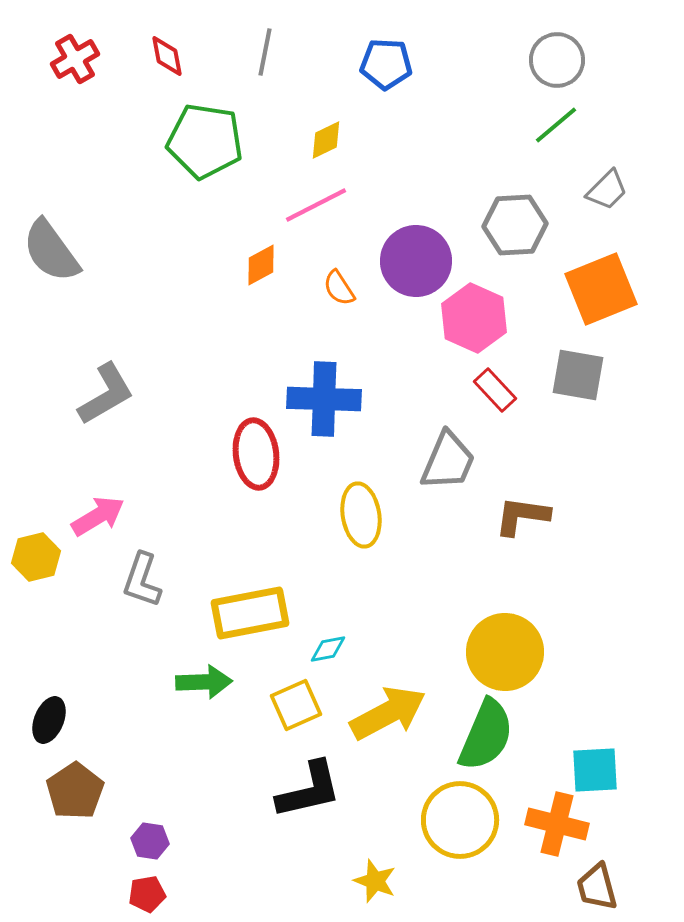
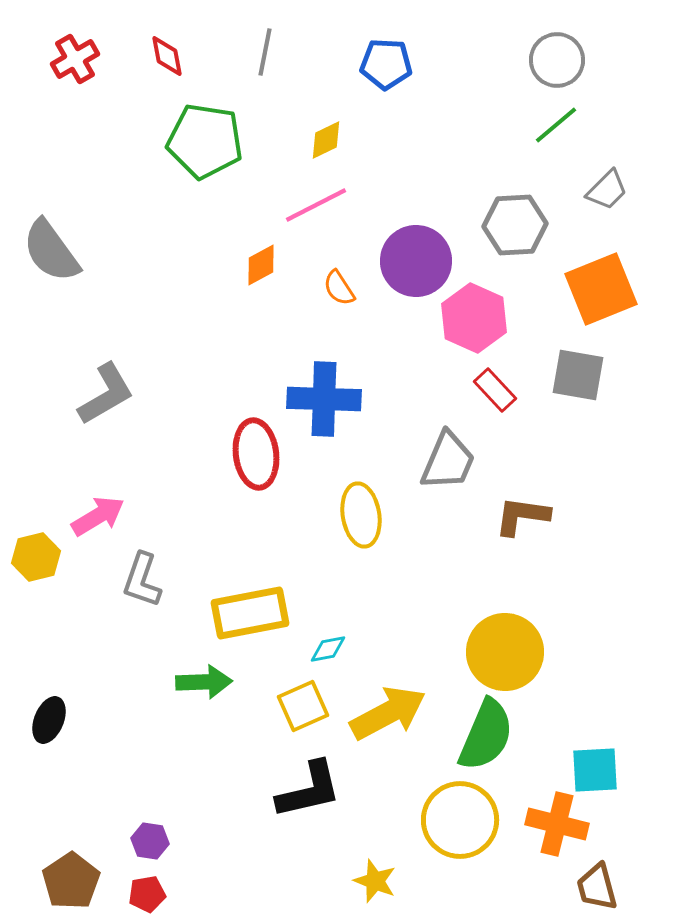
yellow square at (296, 705): moved 7 px right, 1 px down
brown pentagon at (75, 791): moved 4 px left, 90 px down
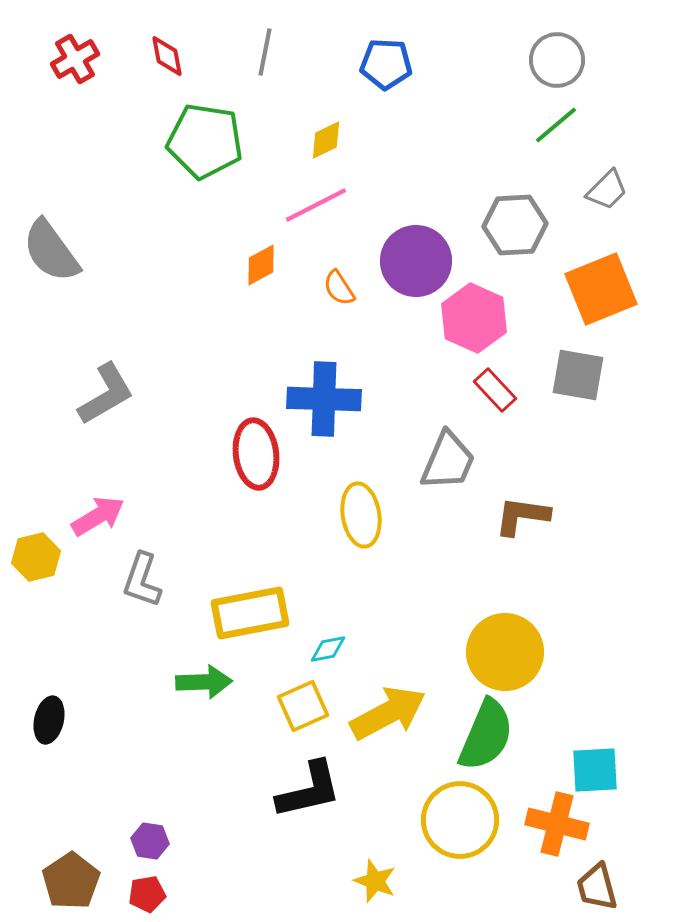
black ellipse at (49, 720): rotated 9 degrees counterclockwise
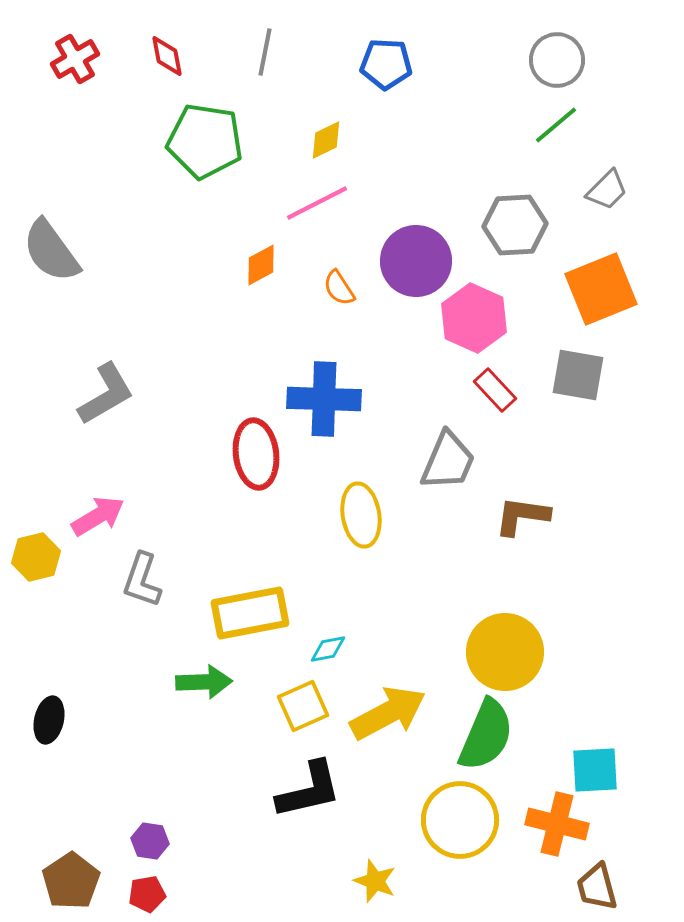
pink line at (316, 205): moved 1 px right, 2 px up
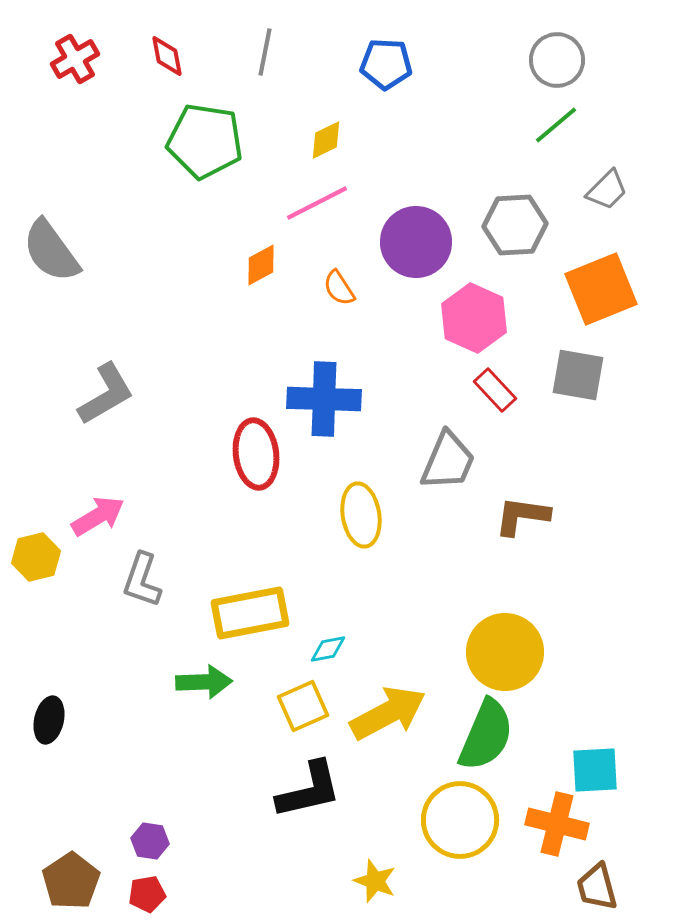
purple circle at (416, 261): moved 19 px up
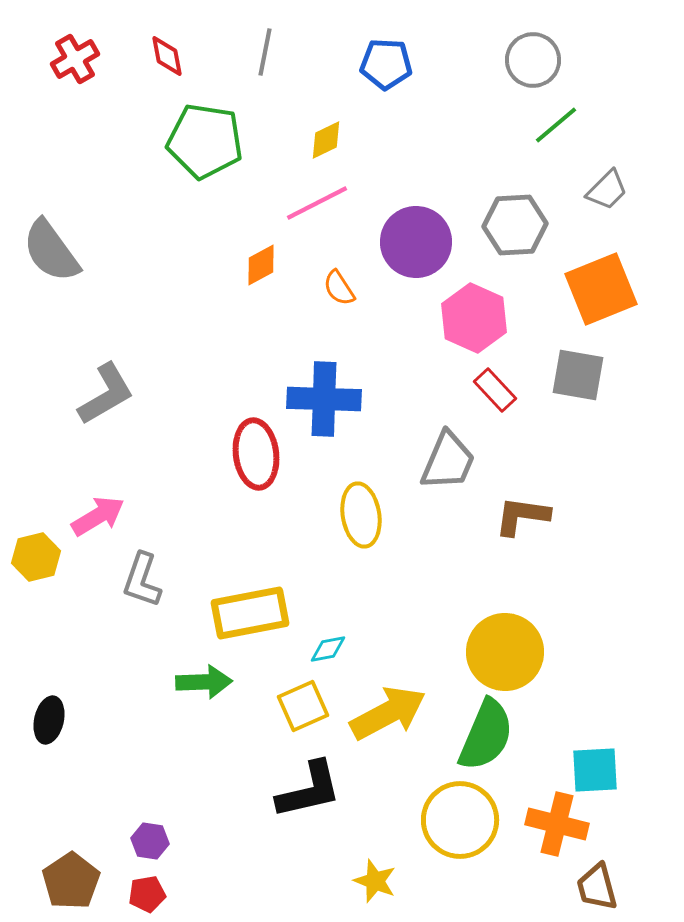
gray circle at (557, 60): moved 24 px left
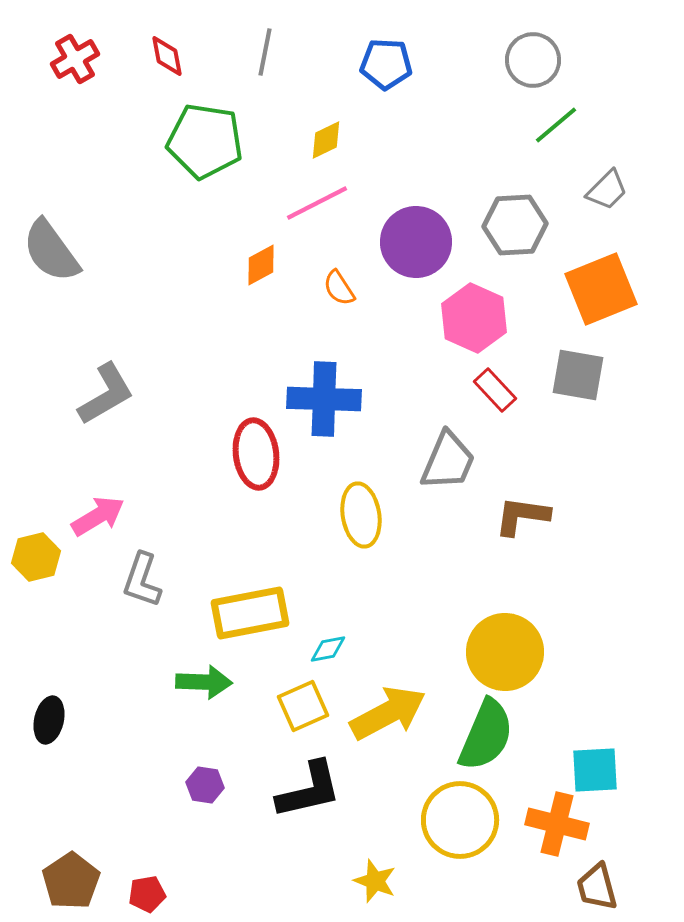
green arrow at (204, 682): rotated 4 degrees clockwise
purple hexagon at (150, 841): moved 55 px right, 56 px up
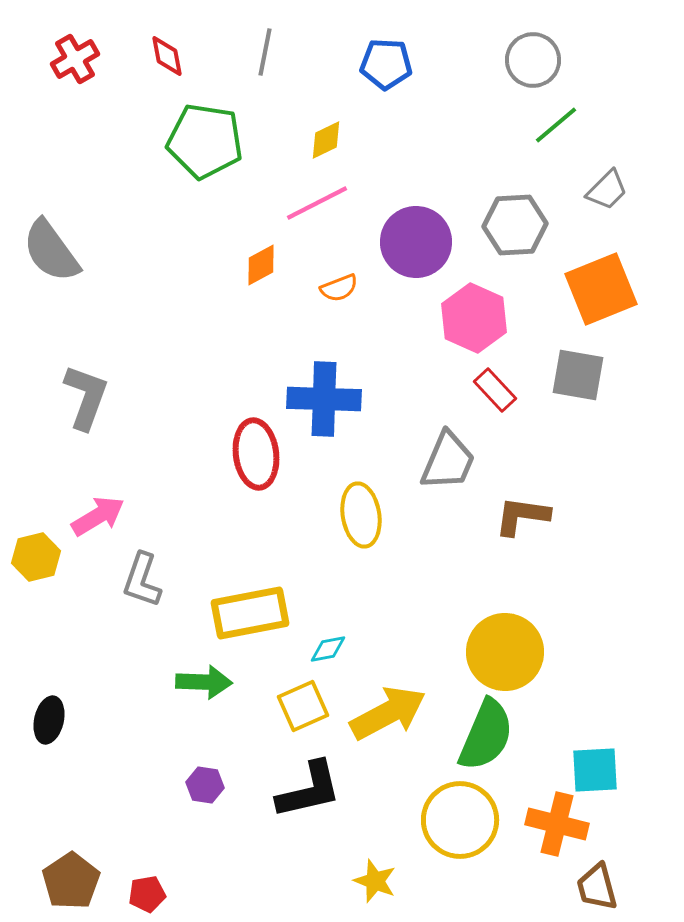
orange semicircle at (339, 288): rotated 78 degrees counterclockwise
gray L-shape at (106, 394): moved 20 px left, 3 px down; rotated 40 degrees counterclockwise
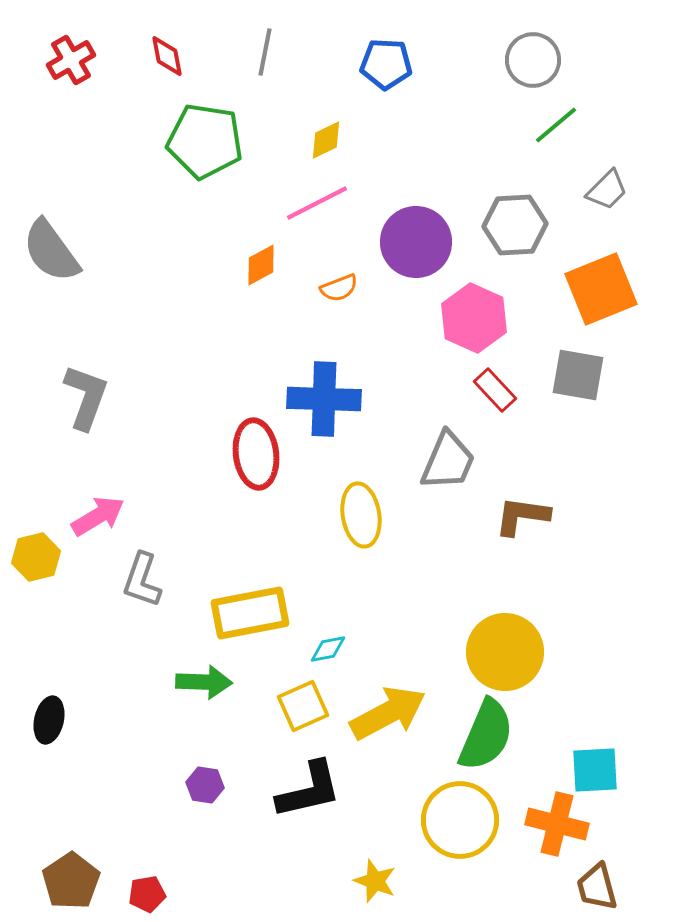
red cross at (75, 59): moved 4 px left, 1 px down
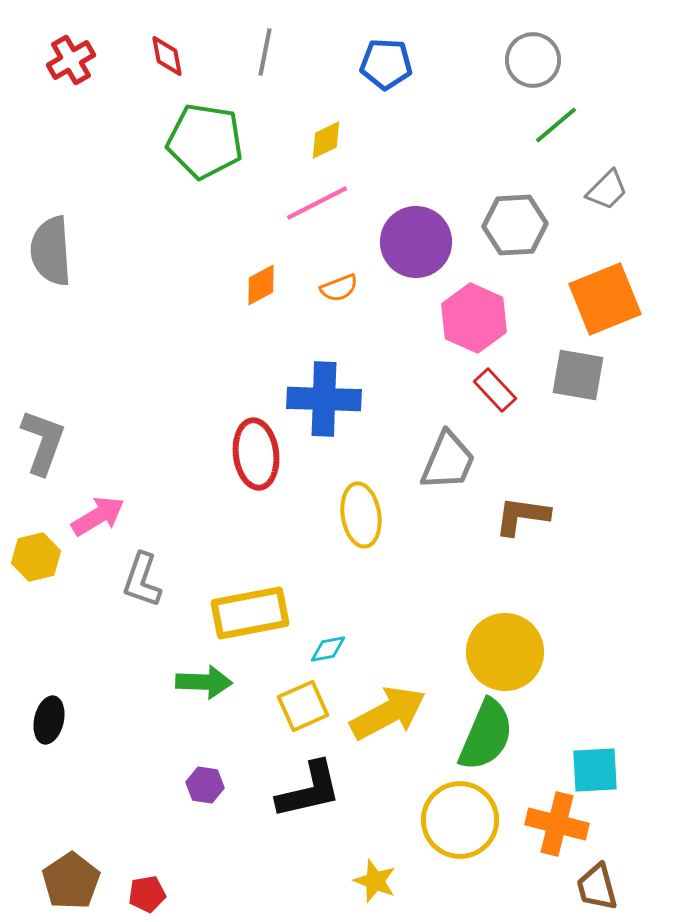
gray semicircle at (51, 251): rotated 32 degrees clockwise
orange diamond at (261, 265): moved 20 px down
orange square at (601, 289): moved 4 px right, 10 px down
gray L-shape at (86, 397): moved 43 px left, 45 px down
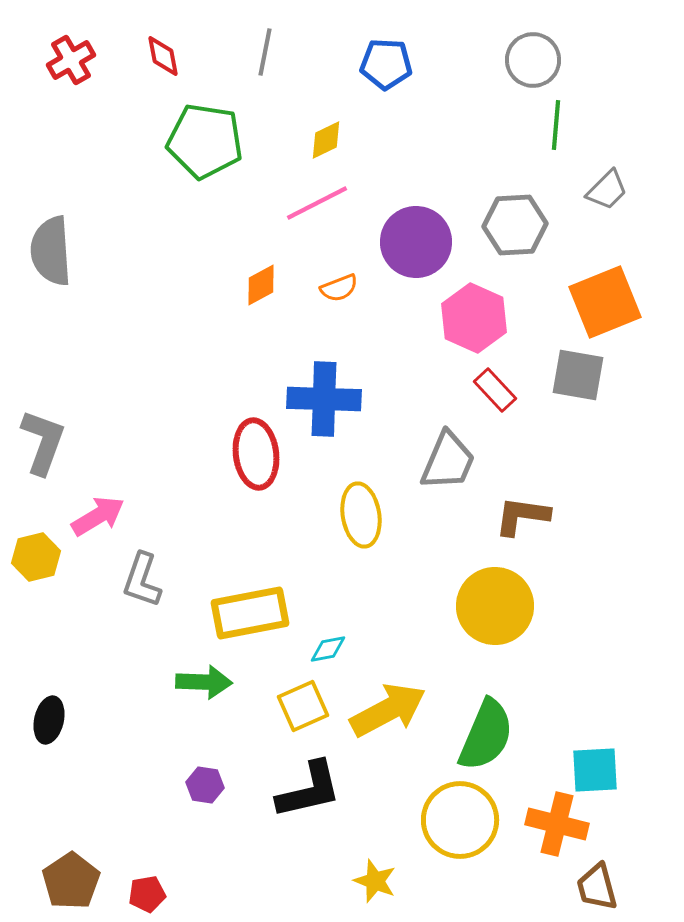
red diamond at (167, 56): moved 4 px left
green line at (556, 125): rotated 45 degrees counterclockwise
orange square at (605, 299): moved 3 px down
yellow circle at (505, 652): moved 10 px left, 46 px up
yellow arrow at (388, 713): moved 3 px up
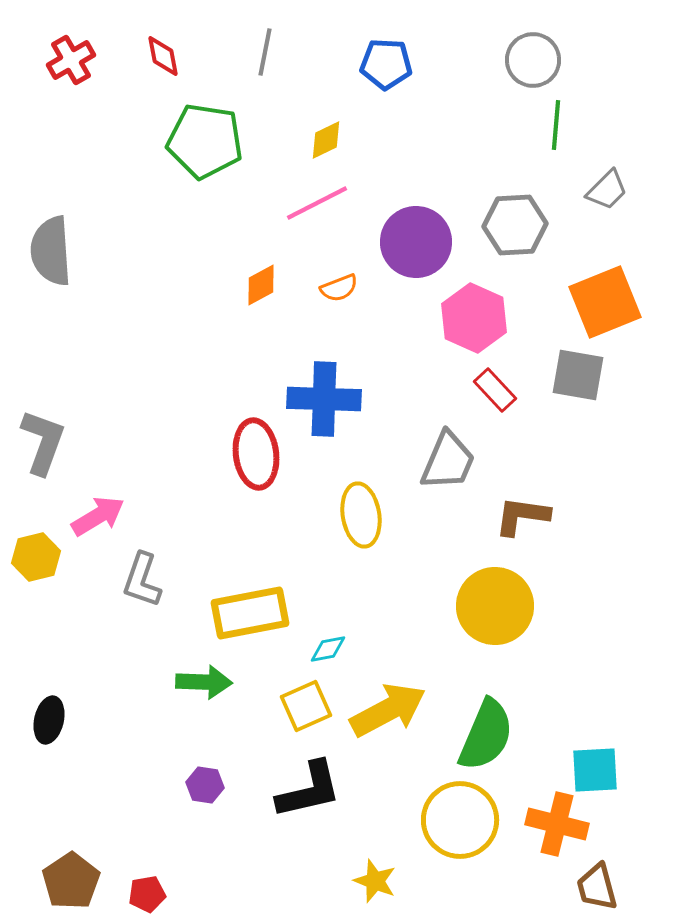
yellow square at (303, 706): moved 3 px right
